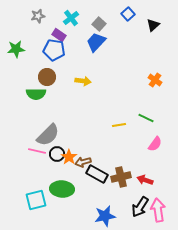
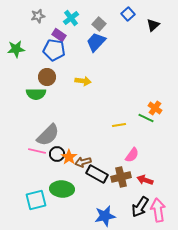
orange cross: moved 28 px down
pink semicircle: moved 23 px left, 11 px down
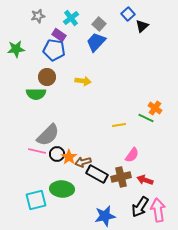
black triangle: moved 11 px left, 1 px down
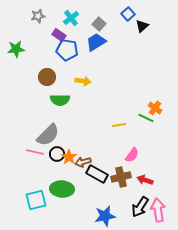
blue trapezoid: rotated 15 degrees clockwise
blue pentagon: moved 13 px right
green semicircle: moved 24 px right, 6 px down
pink line: moved 2 px left, 1 px down
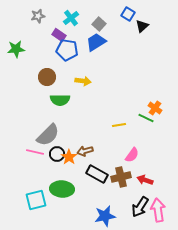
blue square: rotated 16 degrees counterclockwise
brown arrow: moved 2 px right, 11 px up
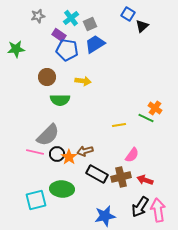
gray square: moved 9 px left; rotated 24 degrees clockwise
blue trapezoid: moved 1 px left, 2 px down
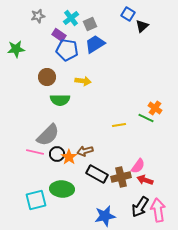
pink semicircle: moved 6 px right, 11 px down
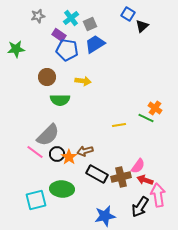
pink line: rotated 24 degrees clockwise
pink arrow: moved 15 px up
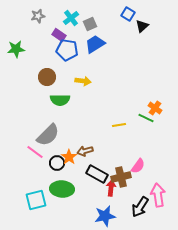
black circle: moved 9 px down
red arrow: moved 34 px left, 8 px down; rotated 77 degrees clockwise
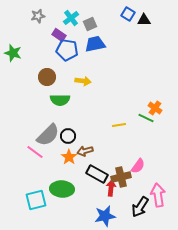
black triangle: moved 2 px right, 6 px up; rotated 40 degrees clockwise
blue trapezoid: rotated 20 degrees clockwise
green star: moved 3 px left, 4 px down; rotated 24 degrees clockwise
black circle: moved 11 px right, 27 px up
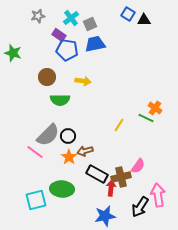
yellow line: rotated 48 degrees counterclockwise
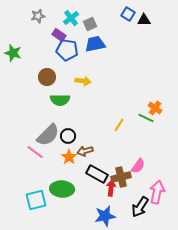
pink arrow: moved 1 px left, 3 px up; rotated 20 degrees clockwise
